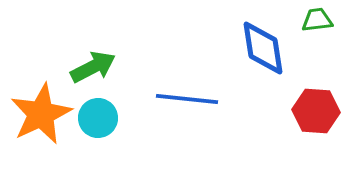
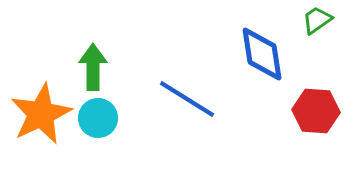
green trapezoid: rotated 28 degrees counterclockwise
blue diamond: moved 1 px left, 6 px down
green arrow: rotated 63 degrees counterclockwise
blue line: rotated 26 degrees clockwise
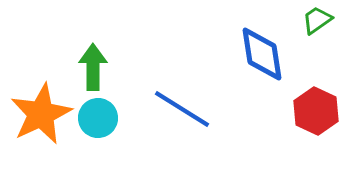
blue line: moved 5 px left, 10 px down
red hexagon: rotated 21 degrees clockwise
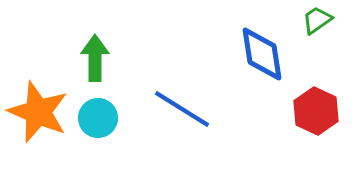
green arrow: moved 2 px right, 9 px up
orange star: moved 3 px left, 2 px up; rotated 24 degrees counterclockwise
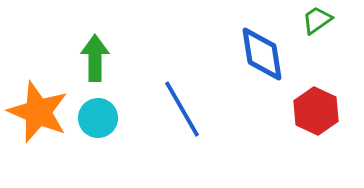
blue line: rotated 28 degrees clockwise
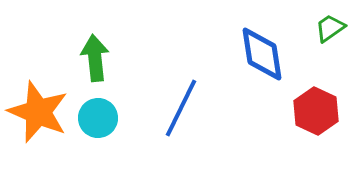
green trapezoid: moved 13 px right, 8 px down
green arrow: rotated 6 degrees counterclockwise
blue line: moved 1 px left, 1 px up; rotated 56 degrees clockwise
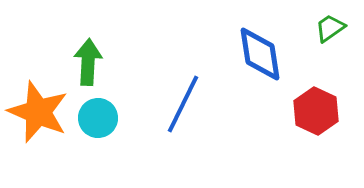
blue diamond: moved 2 px left
green arrow: moved 7 px left, 4 px down; rotated 9 degrees clockwise
blue line: moved 2 px right, 4 px up
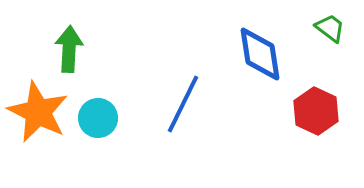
green trapezoid: rotated 72 degrees clockwise
green arrow: moved 19 px left, 13 px up
orange star: rotated 4 degrees clockwise
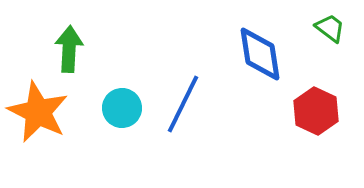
cyan circle: moved 24 px right, 10 px up
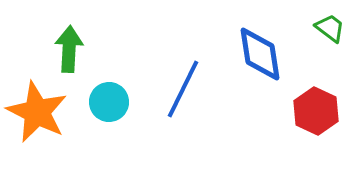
blue line: moved 15 px up
cyan circle: moved 13 px left, 6 px up
orange star: moved 1 px left
